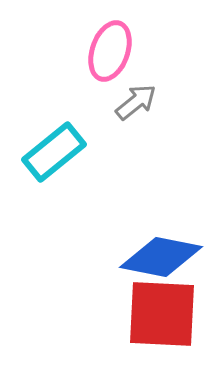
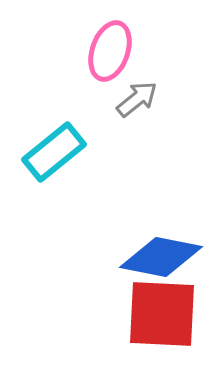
gray arrow: moved 1 px right, 3 px up
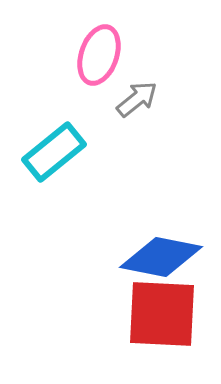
pink ellipse: moved 11 px left, 4 px down
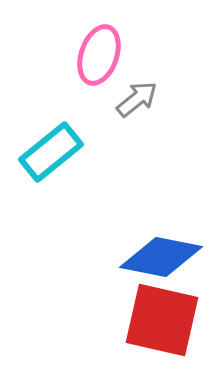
cyan rectangle: moved 3 px left
red square: moved 6 px down; rotated 10 degrees clockwise
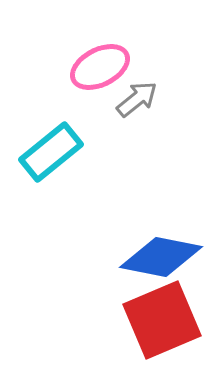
pink ellipse: moved 1 px right, 12 px down; rotated 44 degrees clockwise
red square: rotated 36 degrees counterclockwise
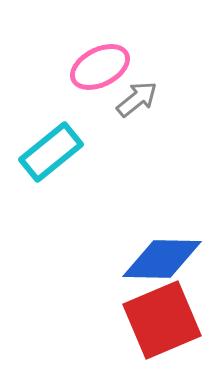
blue diamond: moved 1 px right, 2 px down; rotated 10 degrees counterclockwise
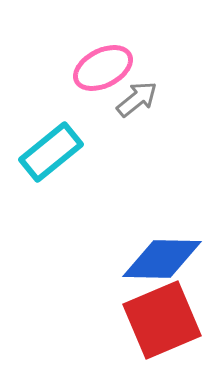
pink ellipse: moved 3 px right, 1 px down
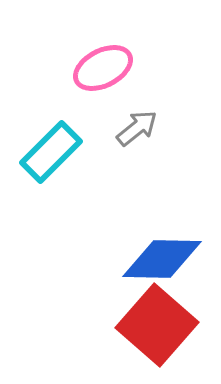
gray arrow: moved 29 px down
cyan rectangle: rotated 6 degrees counterclockwise
red square: moved 5 px left, 5 px down; rotated 26 degrees counterclockwise
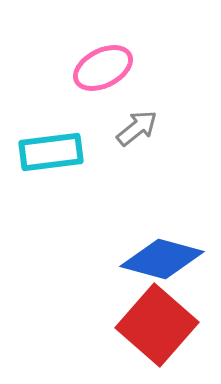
cyan rectangle: rotated 38 degrees clockwise
blue diamond: rotated 14 degrees clockwise
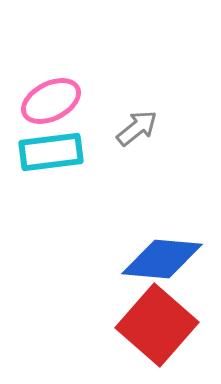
pink ellipse: moved 52 px left, 33 px down
blue diamond: rotated 10 degrees counterclockwise
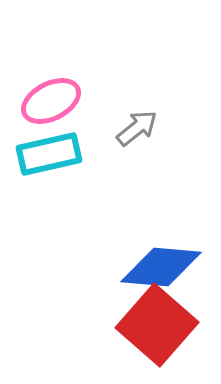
cyan rectangle: moved 2 px left, 2 px down; rotated 6 degrees counterclockwise
blue diamond: moved 1 px left, 8 px down
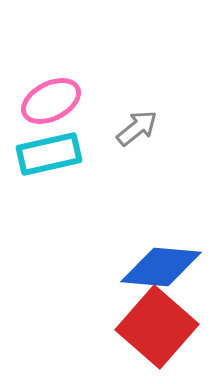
red square: moved 2 px down
